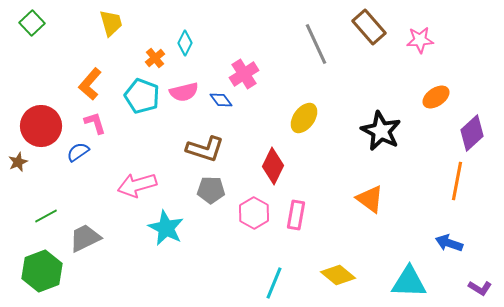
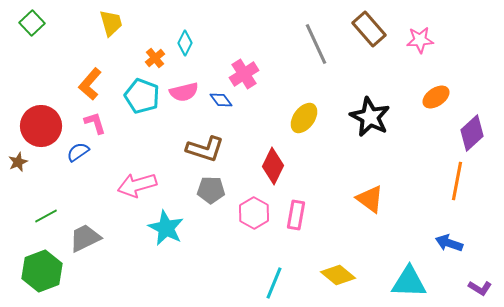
brown rectangle: moved 2 px down
black star: moved 11 px left, 14 px up
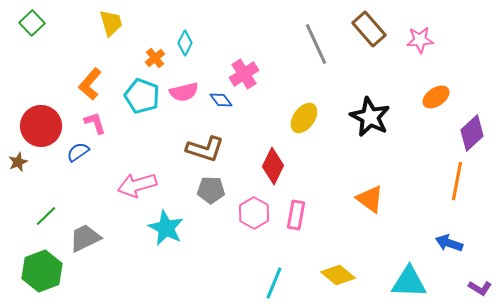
green line: rotated 15 degrees counterclockwise
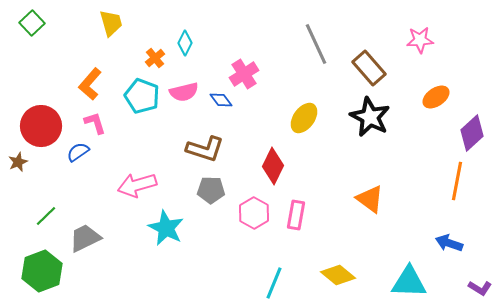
brown rectangle: moved 39 px down
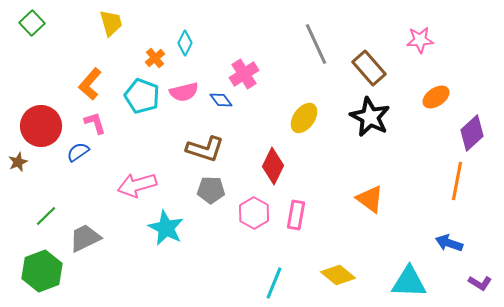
purple L-shape: moved 5 px up
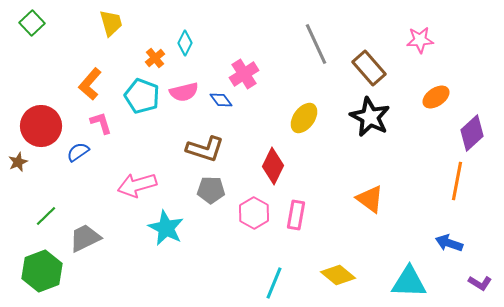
pink L-shape: moved 6 px right
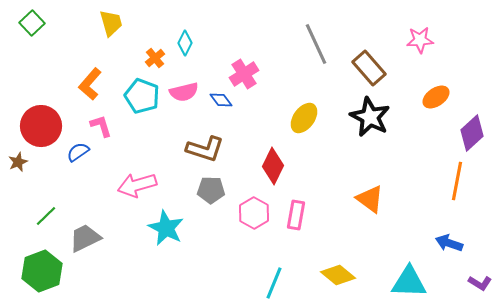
pink L-shape: moved 3 px down
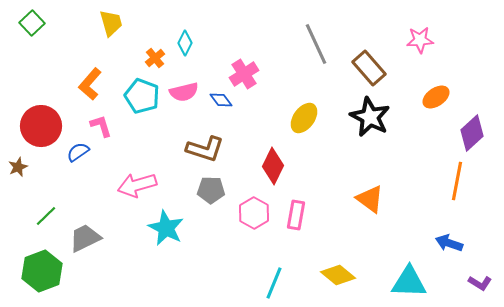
brown star: moved 5 px down
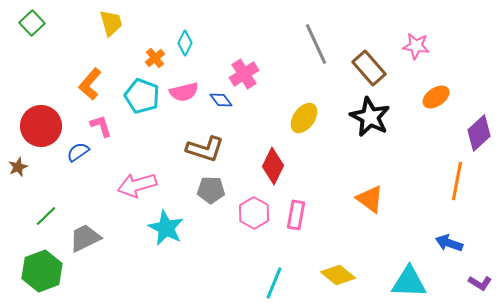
pink star: moved 4 px left, 6 px down; rotated 12 degrees clockwise
purple diamond: moved 7 px right
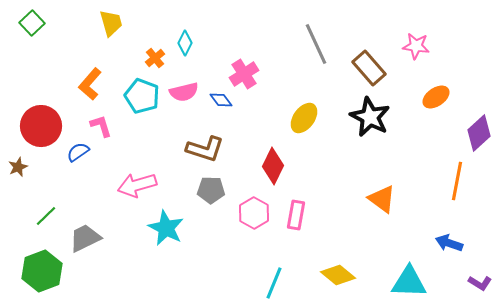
orange triangle: moved 12 px right
